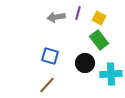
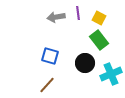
purple line: rotated 24 degrees counterclockwise
cyan cross: rotated 20 degrees counterclockwise
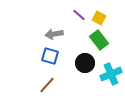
purple line: moved 1 px right, 2 px down; rotated 40 degrees counterclockwise
gray arrow: moved 2 px left, 17 px down
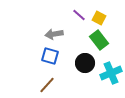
cyan cross: moved 1 px up
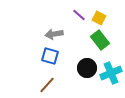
green rectangle: moved 1 px right
black circle: moved 2 px right, 5 px down
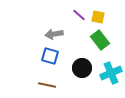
yellow square: moved 1 px left, 1 px up; rotated 16 degrees counterclockwise
black circle: moved 5 px left
brown line: rotated 60 degrees clockwise
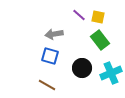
brown line: rotated 18 degrees clockwise
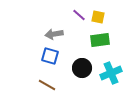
green rectangle: rotated 60 degrees counterclockwise
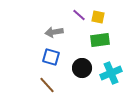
gray arrow: moved 2 px up
blue square: moved 1 px right, 1 px down
brown line: rotated 18 degrees clockwise
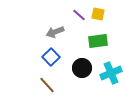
yellow square: moved 3 px up
gray arrow: moved 1 px right; rotated 12 degrees counterclockwise
green rectangle: moved 2 px left, 1 px down
blue square: rotated 30 degrees clockwise
